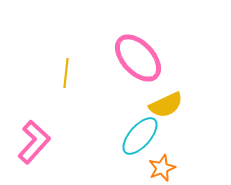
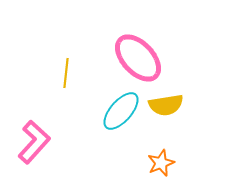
yellow semicircle: rotated 16 degrees clockwise
cyan ellipse: moved 19 px left, 25 px up
orange star: moved 1 px left, 5 px up
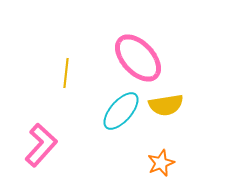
pink L-shape: moved 7 px right, 3 px down
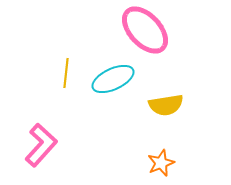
pink ellipse: moved 7 px right, 28 px up
cyan ellipse: moved 8 px left, 32 px up; rotated 24 degrees clockwise
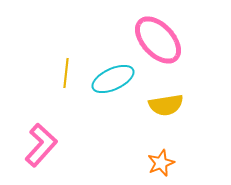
pink ellipse: moved 13 px right, 10 px down
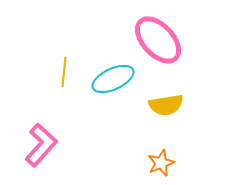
yellow line: moved 2 px left, 1 px up
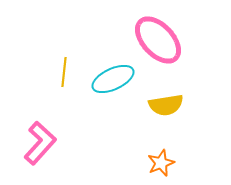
pink L-shape: moved 1 px left, 2 px up
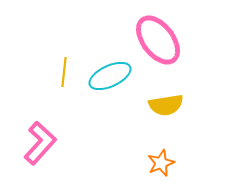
pink ellipse: rotated 6 degrees clockwise
cyan ellipse: moved 3 px left, 3 px up
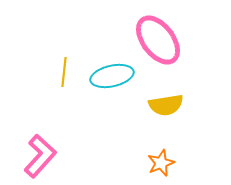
cyan ellipse: moved 2 px right; rotated 12 degrees clockwise
pink L-shape: moved 13 px down
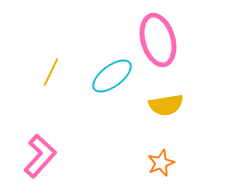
pink ellipse: rotated 21 degrees clockwise
yellow line: moved 13 px left; rotated 20 degrees clockwise
cyan ellipse: rotated 24 degrees counterclockwise
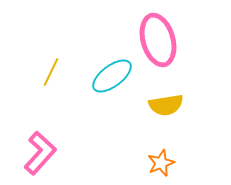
pink L-shape: moved 3 px up
